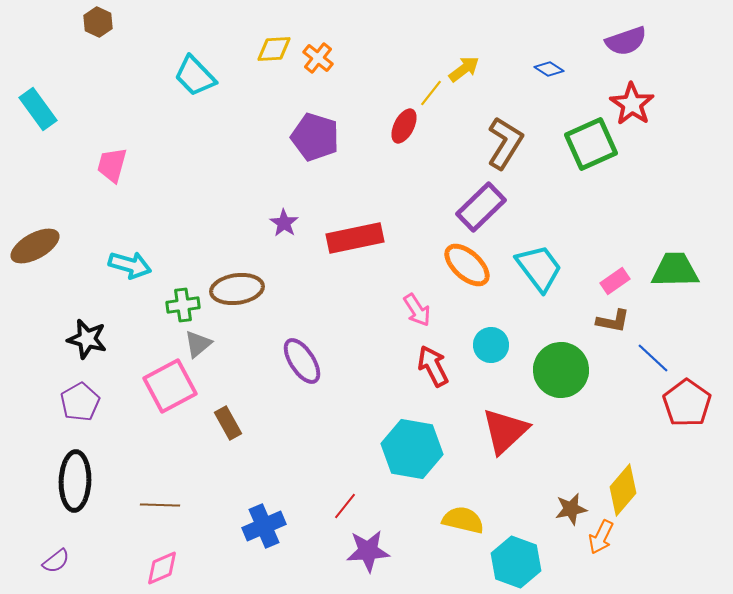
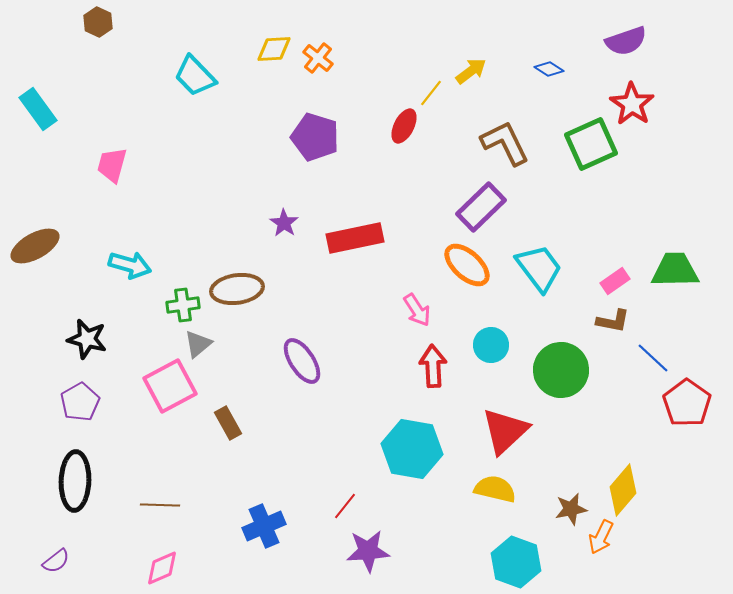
yellow arrow at (464, 69): moved 7 px right, 2 px down
brown L-shape at (505, 143): rotated 58 degrees counterclockwise
red arrow at (433, 366): rotated 24 degrees clockwise
yellow semicircle at (463, 520): moved 32 px right, 31 px up
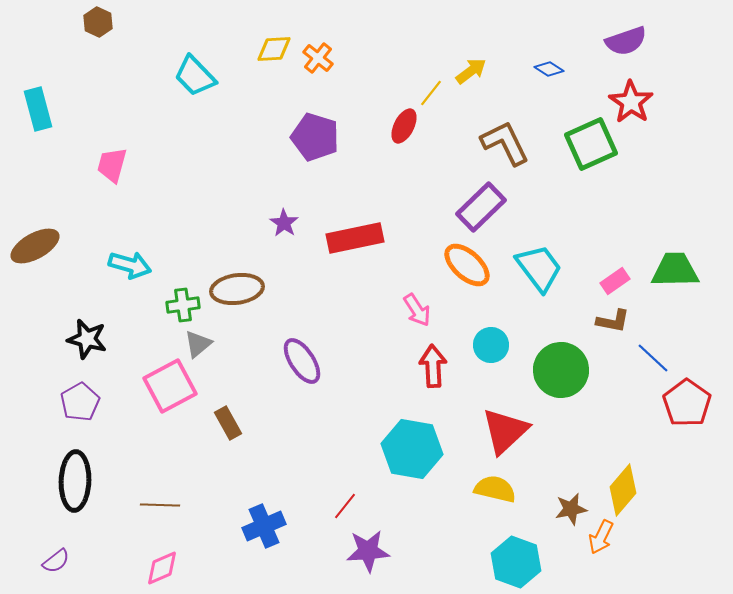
red star at (632, 104): moved 1 px left, 2 px up
cyan rectangle at (38, 109): rotated 21 degrees clockwise
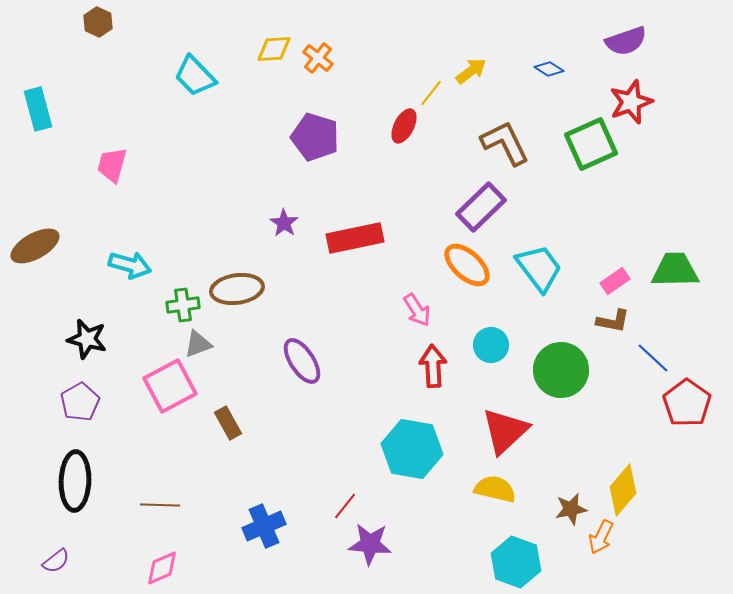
red star at (631, 102): rotated 18 degrees clockwise
gray triangle at (198, 344): rotated 20 degrees clockwise
purple star at (368, 551): moved 2 px right, 7 px up; rotated 9 degrees clockwise
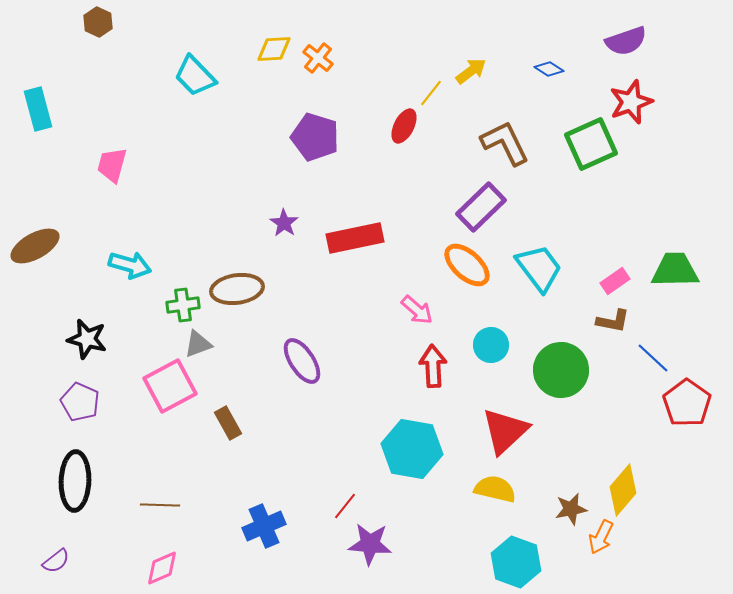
pink arrow at (417, 310): rotated 16 degrees counterclockwise
purple pentagon at (80, 402): rotated 18 degrees counterclockwise
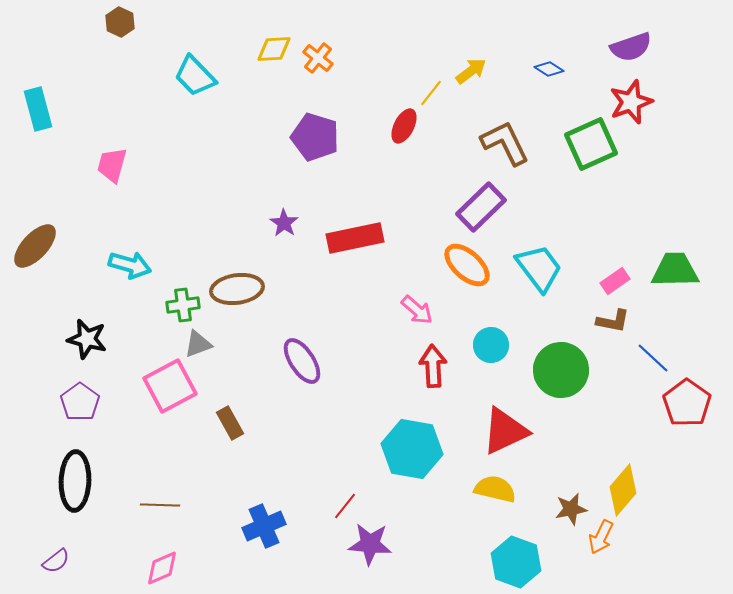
brown hexagon at (98, 22): moved 22 px right
purple semicircle at (626, 41): moved 5 px right, 6 px down
brown ellipse at (35, 246): rotated 18 degrees counterclockwise
purple pentagon at (80, 402): rotated 12 degrees clockwise
brown rectangle at (228, 423): moved 2 px right
red triangle at (505, 431): rotated 18 degrees clockwise
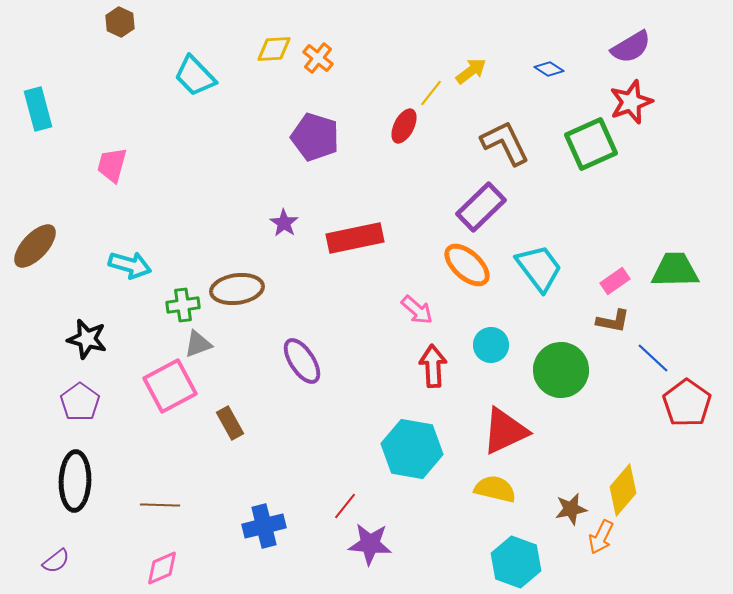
purple semicircle at (631, 47): rotated 12 degrees counterclockwise
blue cross at (264, 526): rotated 9 degrees clockwise
